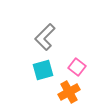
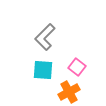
cyan square: rotated 20 degrees clockwise
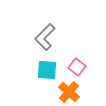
cyan square: moved 4 px right
orange cross: rotated 20 degrees counterclockwise
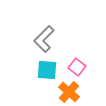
gray L-shape: moved 1 px left, 2 px down
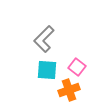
orange cross: moved 2 px up; rotated 30 degrees clockwise
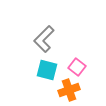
cyan square: rotated 10 degrees clockwise
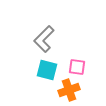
pink square: rotated 30 degrees counterclockwise
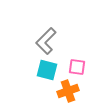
gray L-shape: moved 2 px right, 2 px down
orange cross: moved 1 px left, 1 px down
